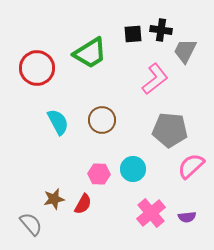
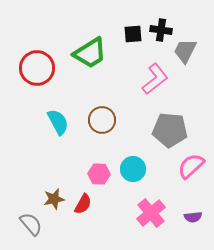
purple semicircle: moved 6 px right
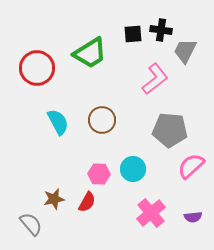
red semicircle: moved 4 px right, 2 px up
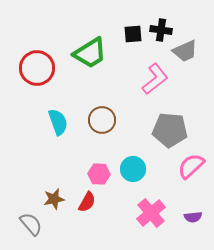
gray trapezoid: rotated 140 degrees counterclockwise
cyan semicircle: rotated 8 degrees clockwise
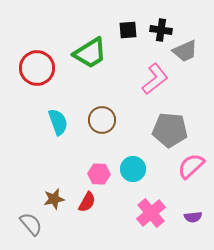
black square: moved 5 px left, 4 px up
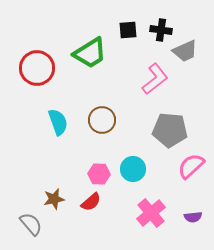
red semicircle: moved 4 px right; rotated 20 degrees clockwise
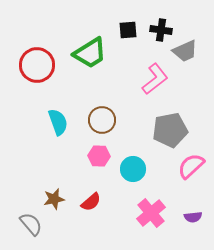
red circle: moved 3 px up
gray pentagon: rotated 16 degrees counterclockwise
pink hexagon: moved 18 px up
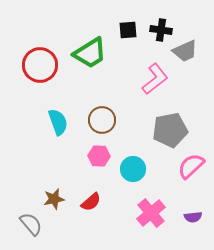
red circle: moved 3 px right
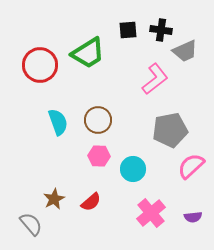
green trapezoid: moved 2 px left
brown circle: moved 4 px left
brown star: rotated 15 degrees counterclockwise
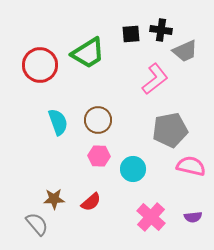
black square: moved 3 px right, 4 px down
pink semicircle: rotated 56 degrees clockwise
brown star: rotated 25 degrees clockwise
pink cross: moved 4 px down; rotated 8 degrees counterclockwise
gray semicircle: moved 6 px right
